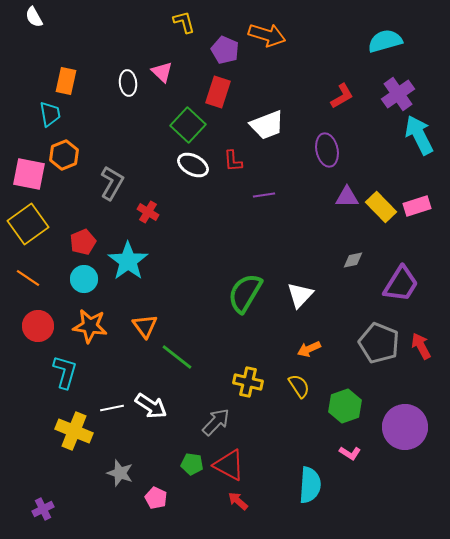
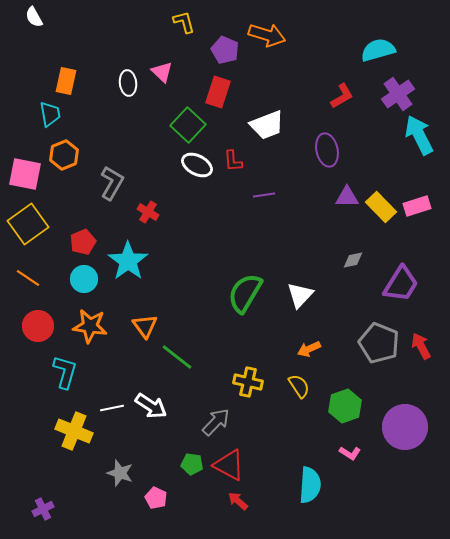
cyan semicircle at (385, 41): moved 7 px left, 9 px down
white ellipse at (193, 165): moved 4 px right
pink square at (29, 174): moved 4 px left
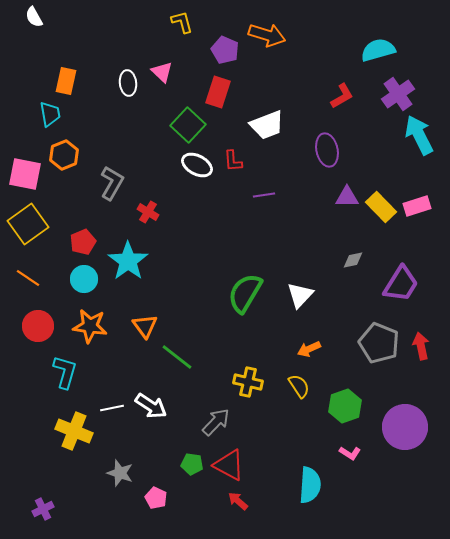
yellow L-shape at (184, 22): moved 2 px left
red arrow at (421, 346): rotated 16 degrees clockwise
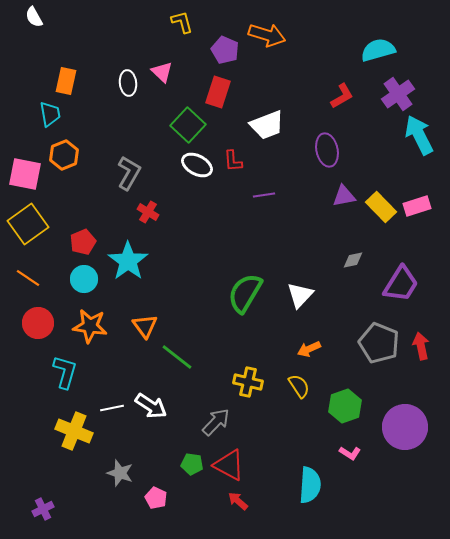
gray L-shape at (112, 183): moved 17 px right, 10 px up
purple triangle at (347, 197): moved 3 px left, 1 px up; rotated 10 degrees counterclockwise
red circle at (38, 326): moved 3 px up
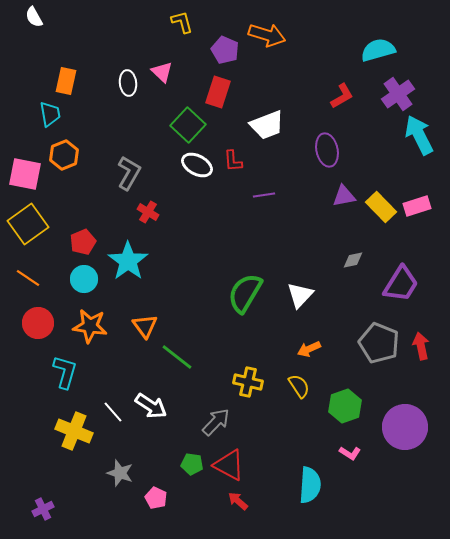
white line at (112, 408): moved 1 px right, 4 px down; rotated 60 degrees clockwise
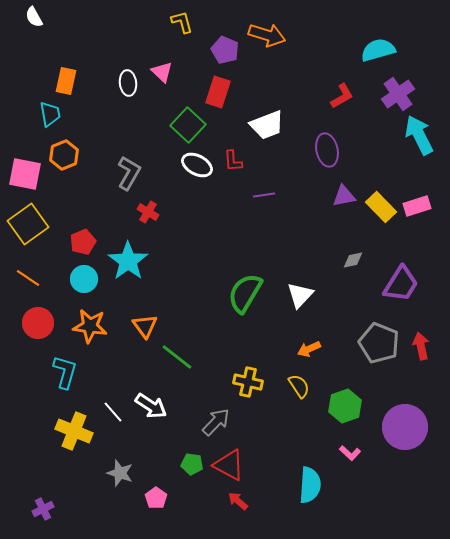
pink L-shape at (350, 453): rotated 10 degrees clockwise
pink pentagon at (156, 498): rotated 10 degrees clockwise
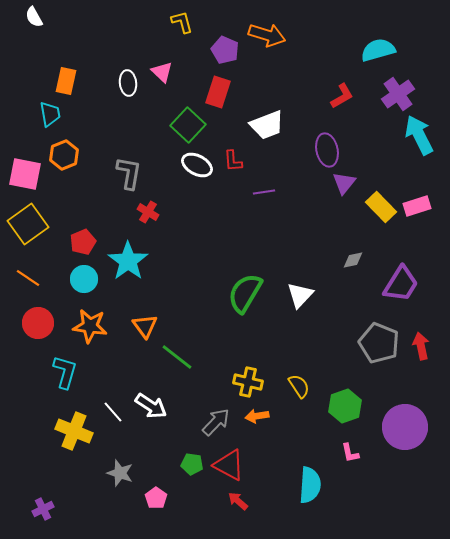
gray L-shape at (129, 173): rotated 20 degrees counterclockwise
purple line at (264, 195): moved 3 px up
purple triangle at (344, 196): moved 13 px up; rotated 40 degrees counterclockwise
orange arrow at (309, 349): moved 52 px left, 67 px down; rotated 15 degrees clockwise
pink L-shape at (350, 453): rotated 35 degrees clockwise
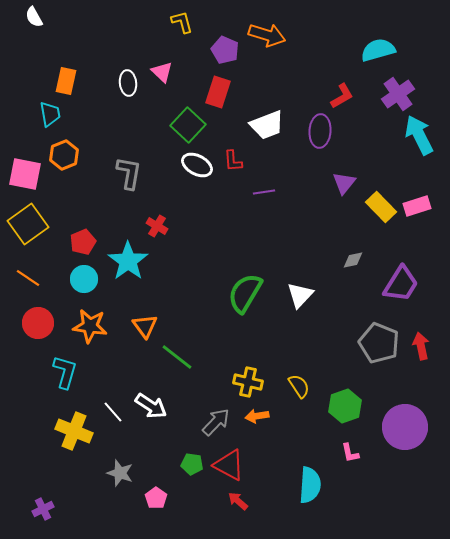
purple ellipse at (327, 150): moved 7 px left, 19 px up; rotated 16 degrees clockwise
red cross at (148, 212): moved 9 px right, 14 px down
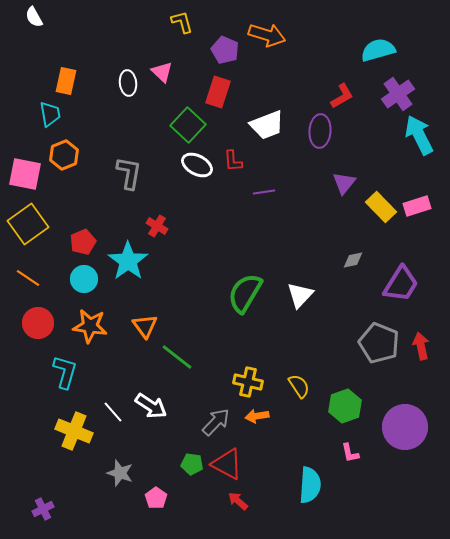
red triangle at (229, 465): moved 2 px left, 1 px up
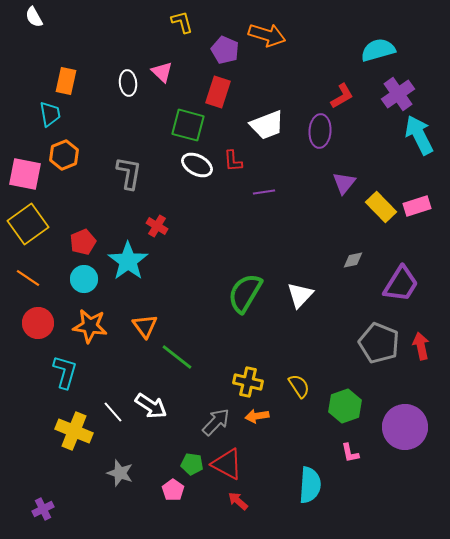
green square at (188, 125): rotated 28 degrees counterclockwise
pink pentagon at (156, 498): moved 17 px right, 8 px up
